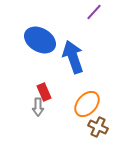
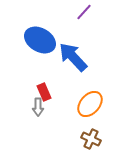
purple line: moved 10 px left
blue arrow: rotated 24 degrees counterclockwise
orange ellipse: moved 3 px right
brown cross: moved 7 px left, 12 px down
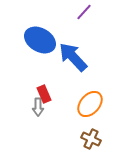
red rectangle: moved 2 px down
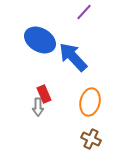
orange ellipse: moved 2 px up; rotated 28 degrees counterclockwise
